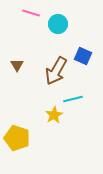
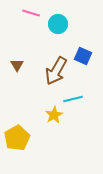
yellow pentagon: rotated 25 degrees clockwise
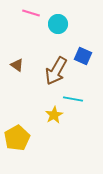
brown triangle: rotated 24 degrees counterclockwise
cyan line: rotated 24 degrees clockwise
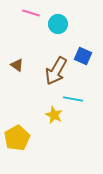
yellow star: rotated 18 degrees counterclockwise
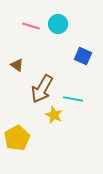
pink line: moved 13 px down
brown arrow: moved 14 px left, 18 px down
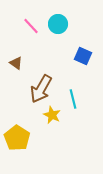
pink line: rotated 30 degrees clockwise
brown triangle: moved 1 px left, 2 px up
brown arrow: moved 1 px left
cyan line: rotated 66 degrees clockwise
yellow star: moved 2 px left
yellow pentagon: rotated 10 degrees counterclockwise
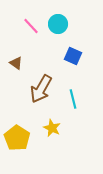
blue square: moved 10 px left
yellow star: moved 13 px down
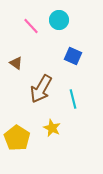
cyan circle: moved 1 px right, 4 px up
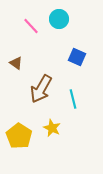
cyan circle: moved 1 px up
blue square: moved 4 px right, 1 px down
yellow pentagon: moved 2 px right, 2 px up
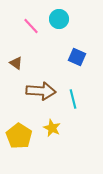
brown arrow: moved 2 px down; rotated 116 degrees counterclockwise
